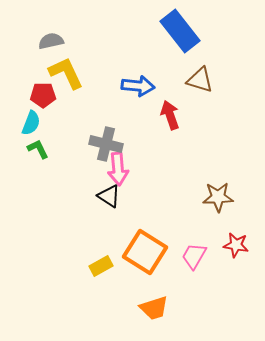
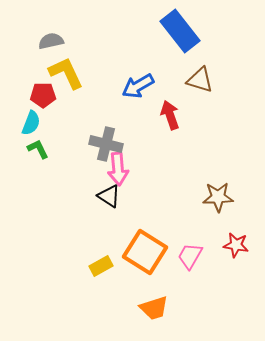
blue arrow: rotated 144 degrees clockwise
pink trapezoid: moved 4 px left
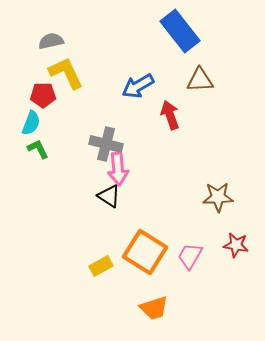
brown triangle: rotated 20 degrees counterclockwise
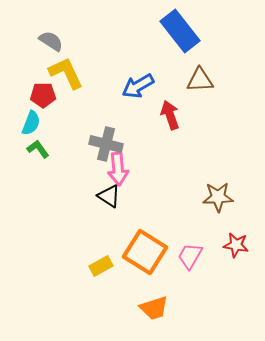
gray semicircle: rotated 45 degrees clockwise
green L-shape: rotated 10 degrees counterclockwise
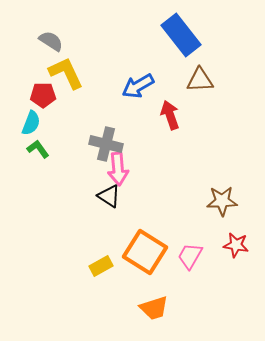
blue rectangle: moved 1 px right, 4 px down
brown star: moved 4 px right, 4 px down
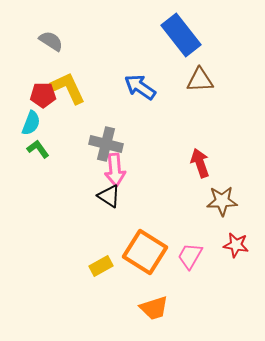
yellow L-shape: moved 2 px right, 15 px down
blue arrow: moved 2 px right, 1 px down; rotated 64 degrees clockwise
red arrow: moved 30 px right, 48 px down
pink arrow: moved 3 px left, 1 px down
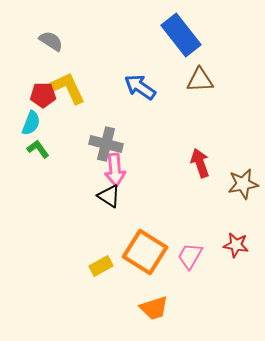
brown star: moved 21 px right, 17 px up; rotated 8 degrees counterclockwise
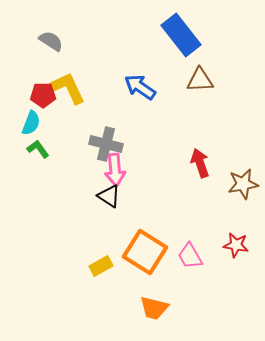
pink trapezoid: rotated 60 degrees counterclockwise
orange trapezoid: rotated 32 degrees clockwise
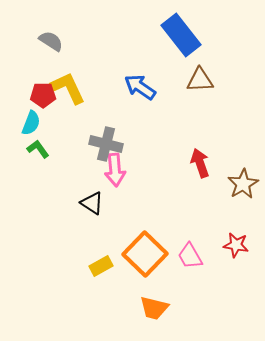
brown star: rotated 20 degrees counterclockwise
black triangle: moved 17 px left, 7 px down
orange square: moved 2 px down; rotated 12 degrees clockwise
